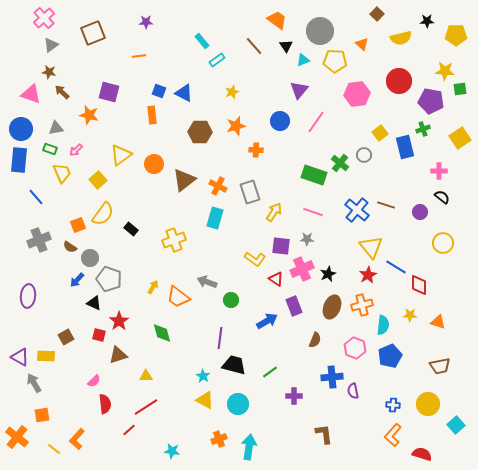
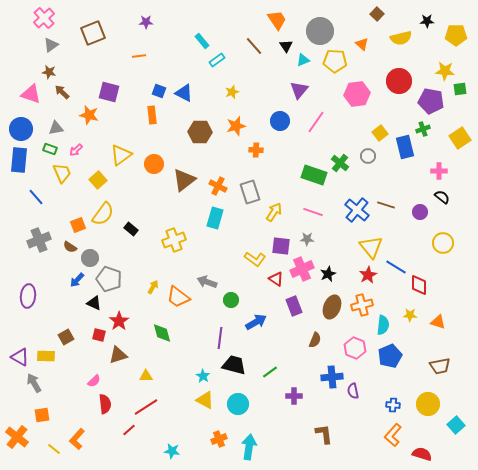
orange trapezoid at (277, 20): rotated 20 degrees clockwise
gray circle at (364, 155): moved 4 px right, 1 px down
blue arrow at (267, 321): moved 11 px left, 1 px down
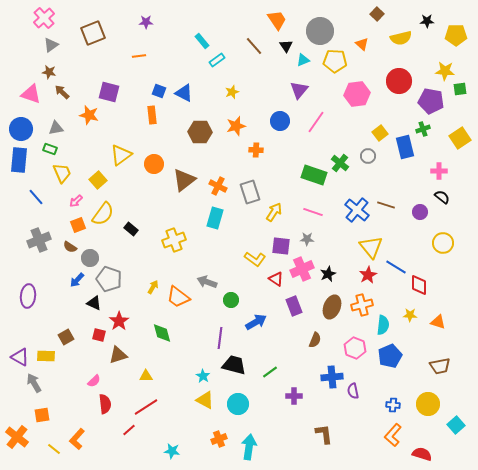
pink arrow at (76, 150): moved 51 px down
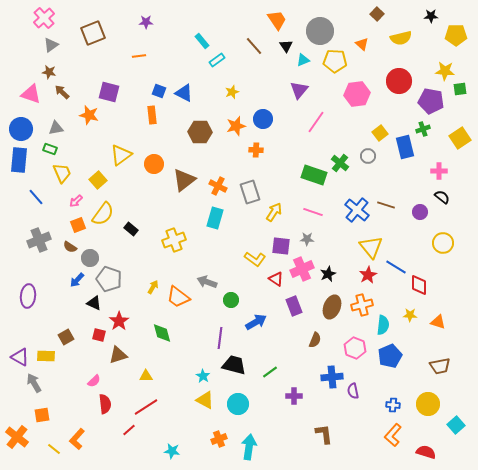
black star at (427, 21): moved 4 px right, 5 px up
blue circle at (280, 121): moved 17 px left, 2 px up
red semicircle at (422, 454): moved 4 px right, 2 px up
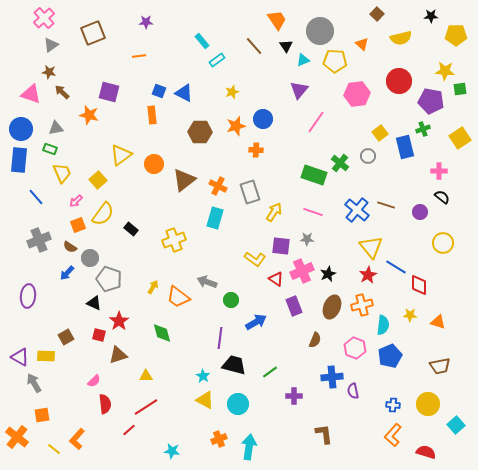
pink cross at (302, 269): moved 2 px down
blue arrow at (77, 280): moved 10 px left, 7 px up
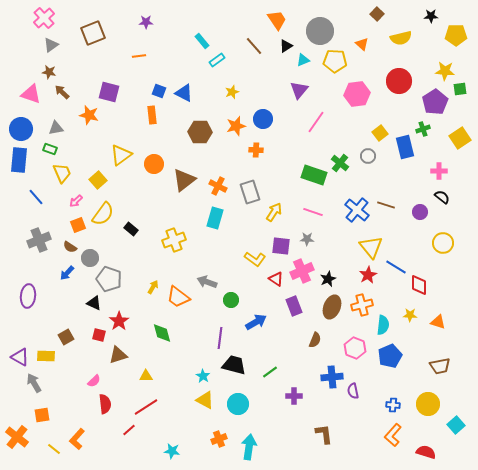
black triangle at (286, 46): rotated 32 degrees clockwise
purple pentagon at (431, 101): moved 4 px right, 1 px down; rotated 30 degrees clockwise
black star at (328, 274): moved 5 px down
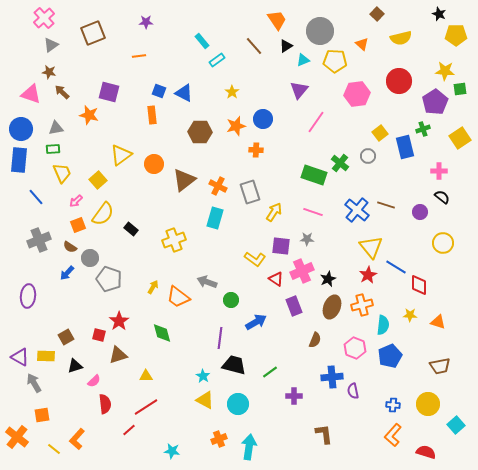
black star at (431, 16): moved 8 px right, 2 px up; rotated 24 degrees clockwise
yellow star at (232, 92): rotated 16 degrees counterclockwise
green rectangle at (50, 149): moved 3 px right; rotated 24 degrees counterclockwise
black triangle at (94, 303): moved 19 px left, 63 px down; rotated 42 degrees counterclockwise
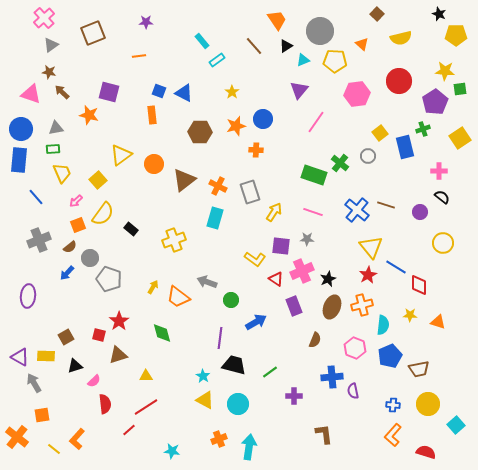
brown semicircle at (70, 247): rotated 72 degrees counterclockwise
brown trapezoid at (440, 366): moved 21 px left, 3 px down
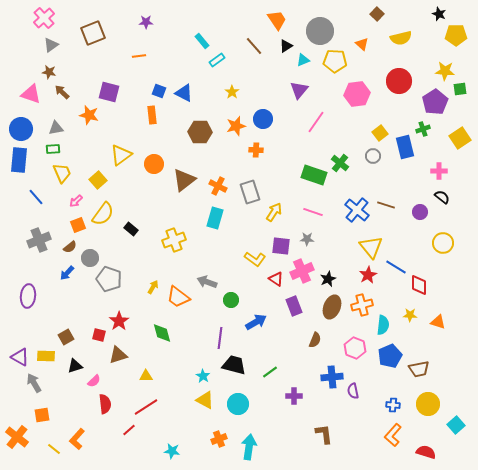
gray circle at (368, 156): moved 5 px right
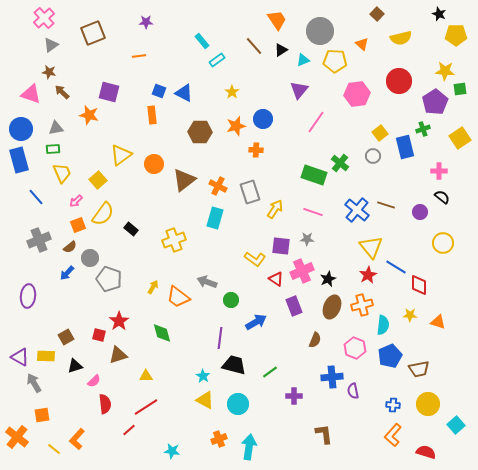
black triangle at (286, 46): moved 5 px left, 4 px down
blue rectangle at (19, 160): rotated 20 degrees counterclockwise
yellow arrow at (274, 212): moved 1 px right, 3 px up
